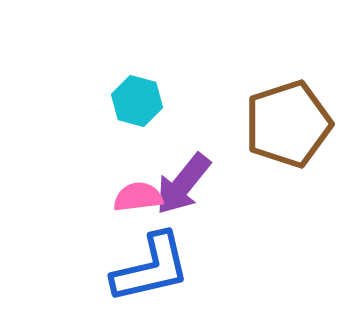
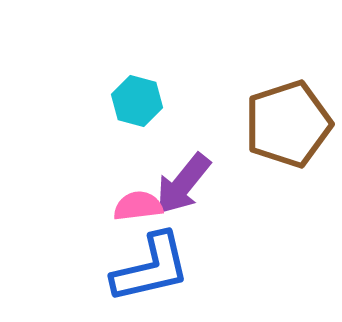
pink semicircle: moved 9 px down
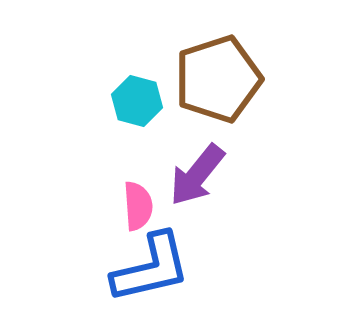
brown pentagon: moved 70 px left, 45 px up
purple arrow: moved 14 px right, 9 px up
pink semicircle: rotated 93 degrees clockwise
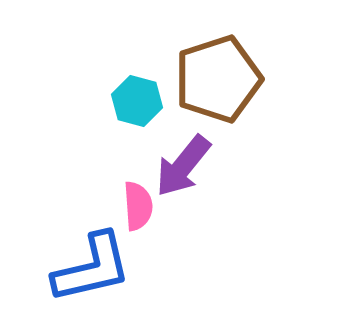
purple arrow: moved 14 px left, 9 px up
blue L-shape: moved 59 px left
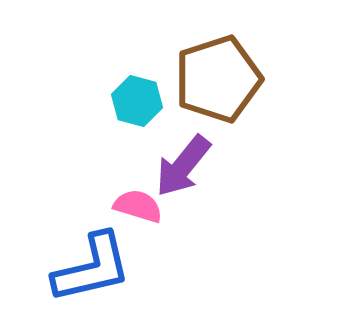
pink semicircle: rotated 69 degrees counterclockwise
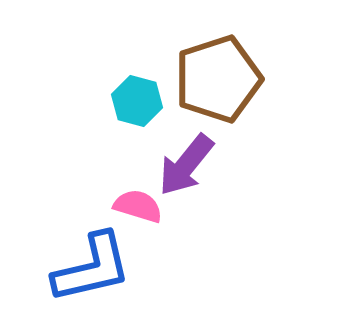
purple arrow: moved 3 px right, 1 px up
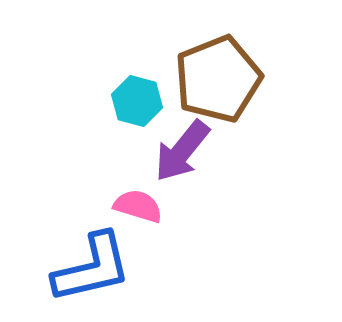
brown pentagon: rotated 4 degrees counterclockwise
purple arrow: moved 4 px left, 14 px up
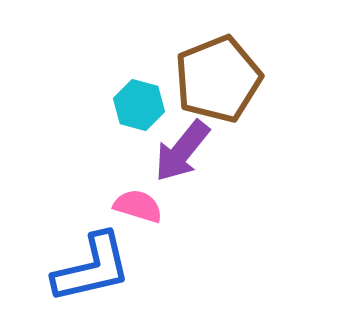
cyan hexagon: moved 2 px right, 4 px down
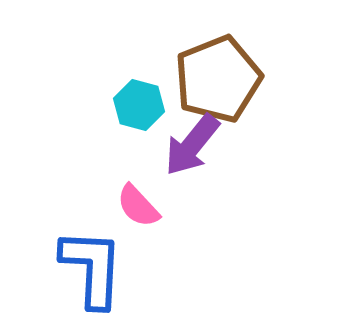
purple arrow: moved 10 px right, 6 px up
pink semicircle: rotated 150 degrees counterclockwise
blue L-shape: rotated 74 degrees counterclockwise
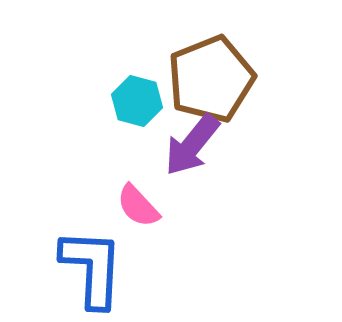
brown pentagon: moved 7 px left
cyan hexagon: moved 2 px left, 4 px up
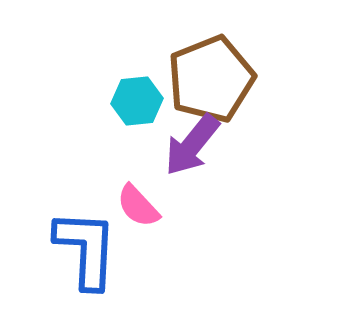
cyan hexagon: rotated 21 degrees counterclockwise
blue L-shape: moved 6 px left, 19 px up
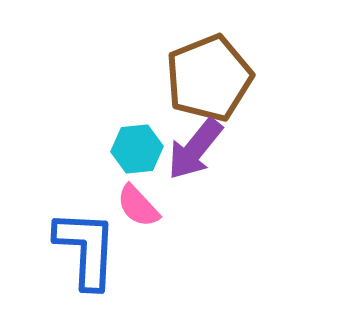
brown pentagon: moved 2 px left, 1 px up
cyan hexagon: moved 48 px down
purple arrow: moved 3 px right, 4 px down
